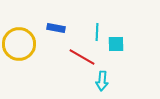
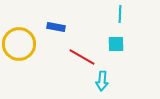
blue rectangle: moved 1 px up
cyan line: moved 23 px right, 18 px up
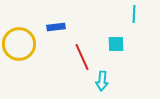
cyan line: moved 14 px right
blue rectangle: rotated 18 degrees counterclockwise
red line: rotated 36 degrees clockwise
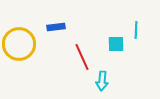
cyan line: moved 2 px right, 16 px down
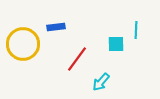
yellow circle: moved 4 px right
red line: moved 5 px left, 2 px down; rotated 60 degrees clockwise
cyan arrow: moved 1 px left, 1 px down; rotated 36 degrees clockwise
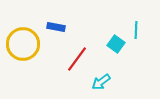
blue rectangle: rotated 18 degrees clockwise
cyan square: rotated 36 degrees clockwise
cyan arrow: rotated 12 degrees clockwise
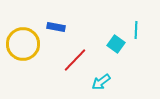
red line: moved 2 px left, 1 px down; rotated 8 degrees clockwise
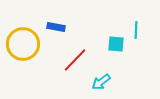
cyan square: rotated 30 degrees counterclockwise
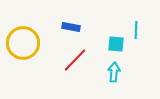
blue rectangle: moved 15 px right
yellow circle: moved 1 px up
cyan arrow: moved 13 px right, 10 px up; rotated 132 degrees clockwise
